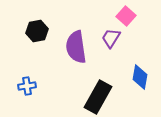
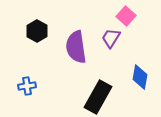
black hexagon: rotated 20 degrees counterclockwise
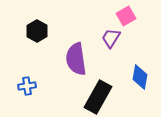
pink square: rotated 18 degrees clockwise
purple semicircle: moved 12 px down
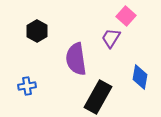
pink square: rotated 18 degrees counterclockwise
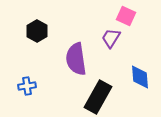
pink square: rotated 18 degrees counterclockwise
blue diamond: rotated 15 degrees counterclockwise
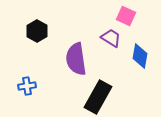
purple trapezoid: rotated 90 degrees clockwise
blue diamond: moved 21 px up; rotated 15 degrees clockwise
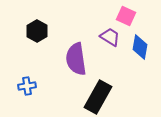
purple trapezoid: moved 1 px left, 1 px up
blue diamond: moved 9 px up
